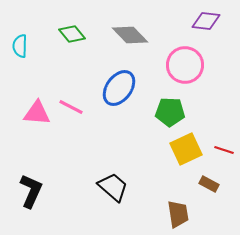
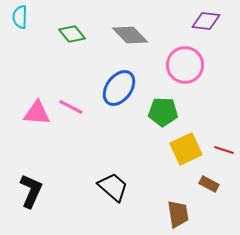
cyan semicircle: moved 29 px up
green pentagon: moved 7 px left
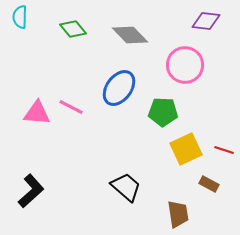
green diamond: moved 1 px right, 5 px up
black trapezoid: moved 13 px right
black L-shape: rotated 24 degrees clockwise
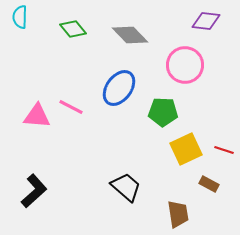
pink triangle: moved 3 px down
black L-shape: moved 3 px right
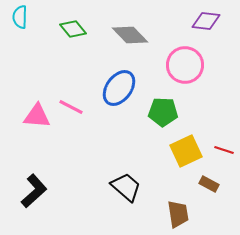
yellow square: moved 2 px down
